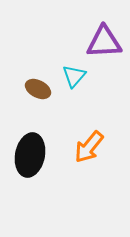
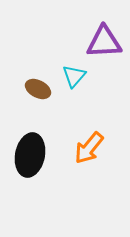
orange arrow: moved 1 px down
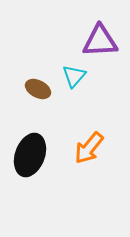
purple triangle: moved 4 px left, 1 px up
black ellipse: rotated 9 degrees clockwise
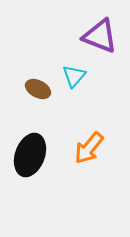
purple triangle: moved 5 px up; rotated 24 degrees clockwise
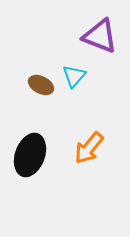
brown ellipse: moved 3 px right, 4 px up
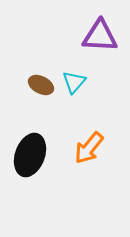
purple triangle: rotated 18 degrees counterclockwise
cyan triangle: moved 6 px down
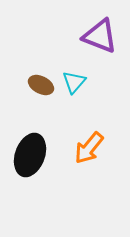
purple triangle: rotated 18 degrees clockwise
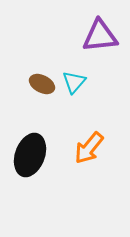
purple triangle: rotated 27 degrees counterclockwise
brown ellipse: moved 1 px right, 1 px up
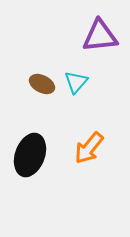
cyan triangle: moved 2 px right
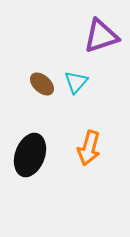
purple triangle: moved 1 px right; rotated 12 degrees counterclockwise
brown ellipse: rotated 15 degrees clockwise
orange arrow: rotated 24 degrees counterclockwise
